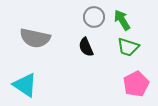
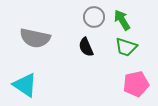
green trapezoid: moved 2 px left
pink pentagon: rotated 15 degrees clockwise
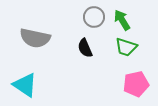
black semicircle: moved 1 px left, 1 px down
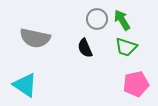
gray circle: moved 3 px right, 2 px down
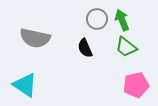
green arrow: rotated 10 degrees clockwise
green trapezoid: rotated 20 degrees clockwise
pink pentagon: moved 1 px down
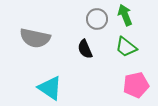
green arrow: moved 3 px right, 5 px up
black semicircle: moved 1 px down
cyan triangle: moved 25 px right, 3 px down
